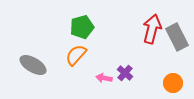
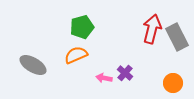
orange semicircle: rotated 25 degrees clockwise
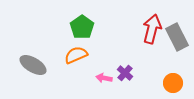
green pentagon: rotated 20 degrees counterclockwise
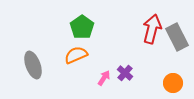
gray ellipse: rotated 40 degrees clockwise
pink arrow: rotated 112 degrees clockwise
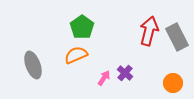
red arrow: moved 3 px left, 2 px down
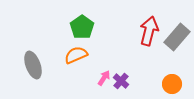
gray rectangle: rotated 68 degrees clockwise
purple cross: moved 4 px left, 8 px down
orange circle: moved 1 px left, 1 px down
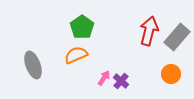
orange circle: moved 1 px left, 10 px up
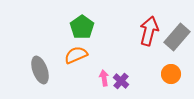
gray ellipse: moved 7 px right, 5 px down
pink arrow: rotated 42 degrees counterclockwise
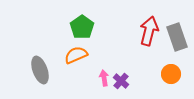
gray rectangle: rotated 60 degrees counterclockwise
